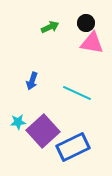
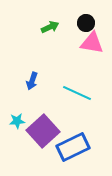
cyan star: moved 1 px left, 1 px up
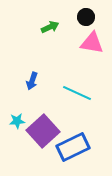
black circle: moved 6 px up
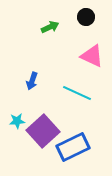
pink triangle: moved 13 px down; rotated 15 degrees clockwise
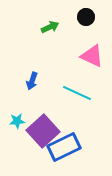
blue rectangle: moved 9 px left
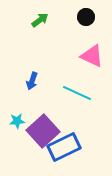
green arrow: moved 10 px left, 7 px up; rotated 12 degrees counterclockwise
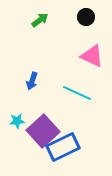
blue rectangle: moved 1 px left
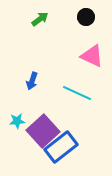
green arrow: moved 1 px up
blue rectangle: moved 2 px left; rotated 12 degrees counterclockwise
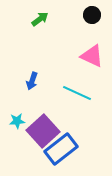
black circle: moved 6 px right, 2 px up
blue rectangle: moved 2 px down
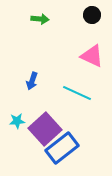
green arrow: rotated 42 degrees clockwise
purple square: moved 2 px right, 2 px up
blue rectangle: moved 1 px right, 1 px up
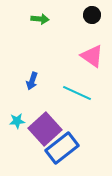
pink triangle: rotated 10 degrees clockwise
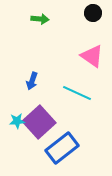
black circle: moved 1 px right, 2 px up
purple square: moved 6 px left, 7 px up
